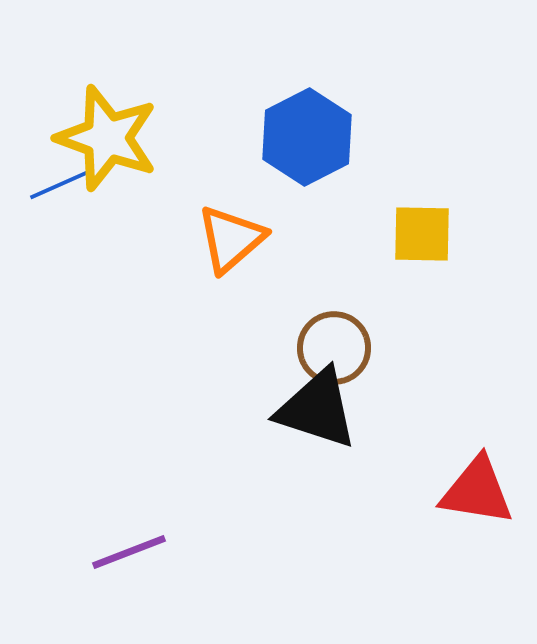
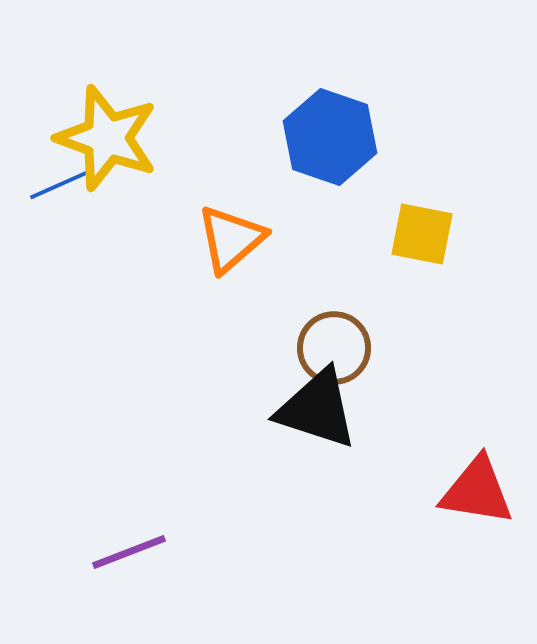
blue hexagon: moved 23 px right; rotated 14 degrees counterclockwise
yellow square: rotated 10 degrees clockwise
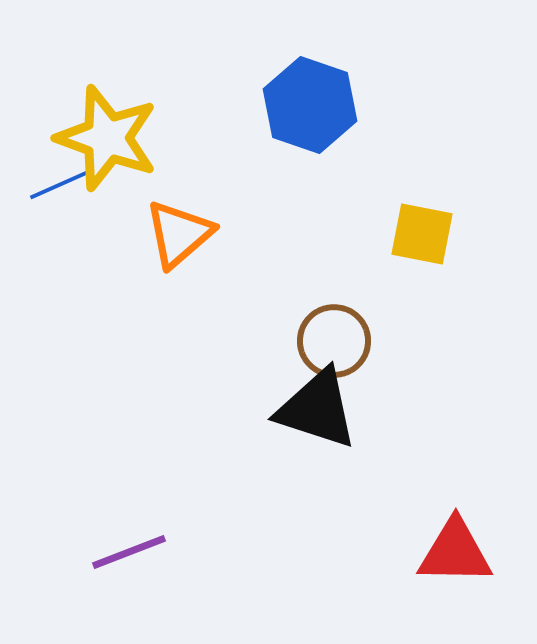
blue hexagon: moved 20 px left, 32 px up
orange triangle: moved 52 px left, 5 px up
brown circle: moved 7 px up
red triangle: moved 22 px left, 61 px down; rotated 8 degrees counterclockwise
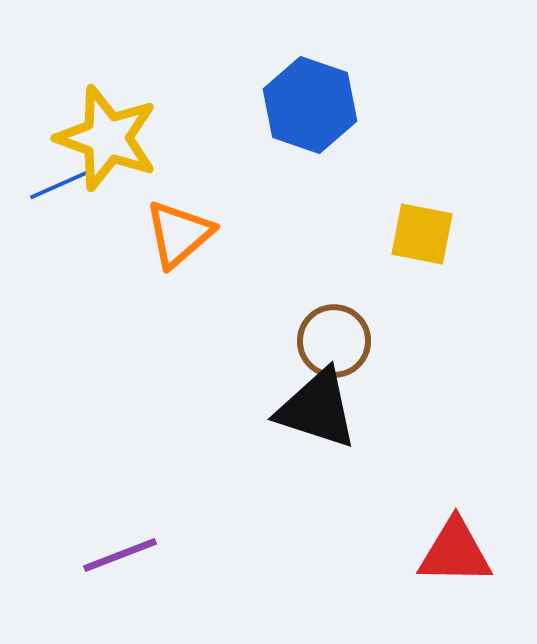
purple line: moved 9 px left, 3 px down
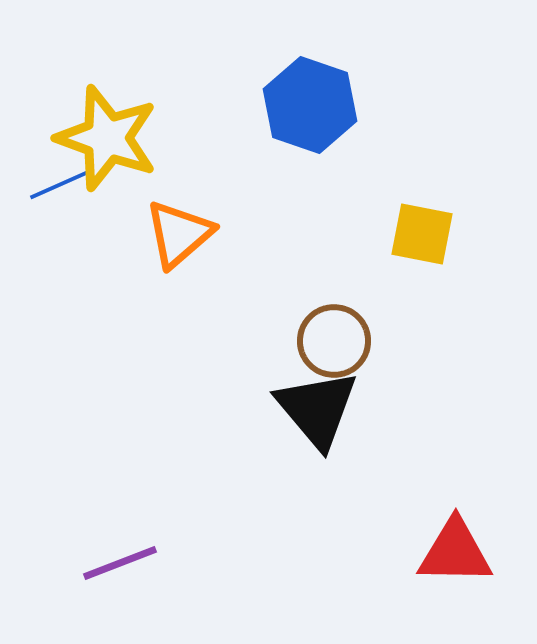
black triangle: rotated 32 degrees clockwise
purple line: moved 8 px down
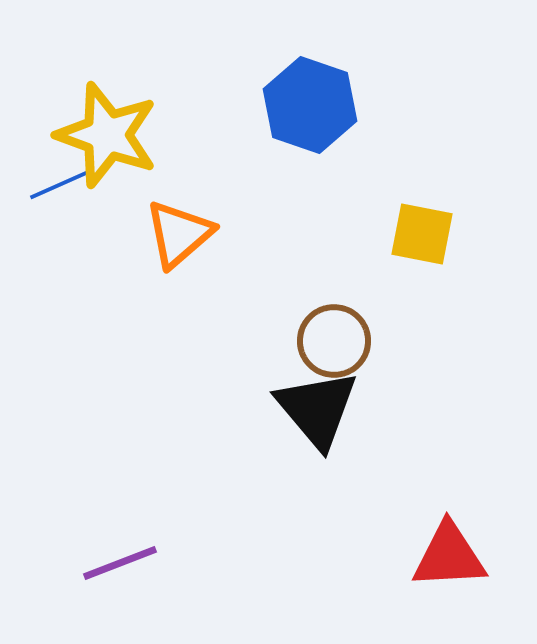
yellow star: moved 3 px up
red triangle: moved 6 px left, 4 px down; rotated 4 degrees counterclockwise
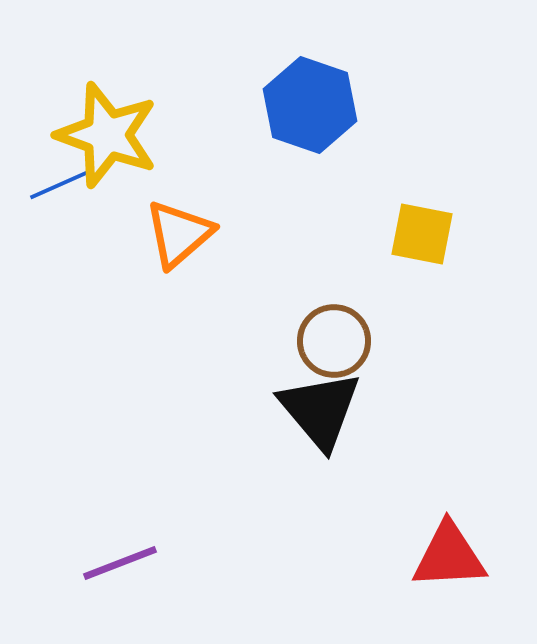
black triangle: moved 3 px right, 1 px down
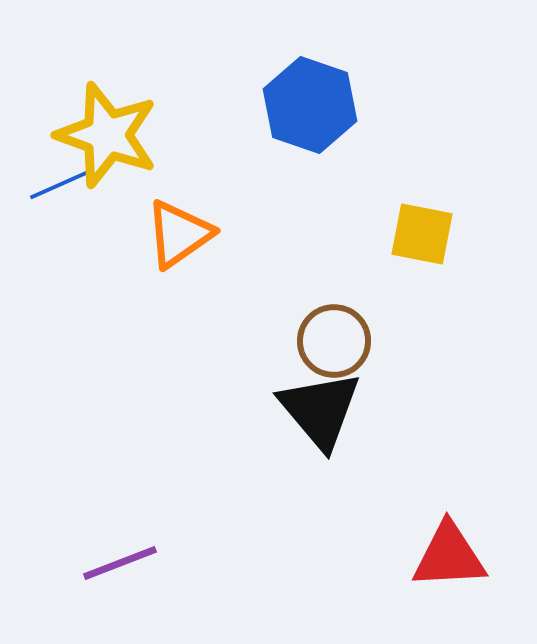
orange triangle: rotated 6 degrees clockwise
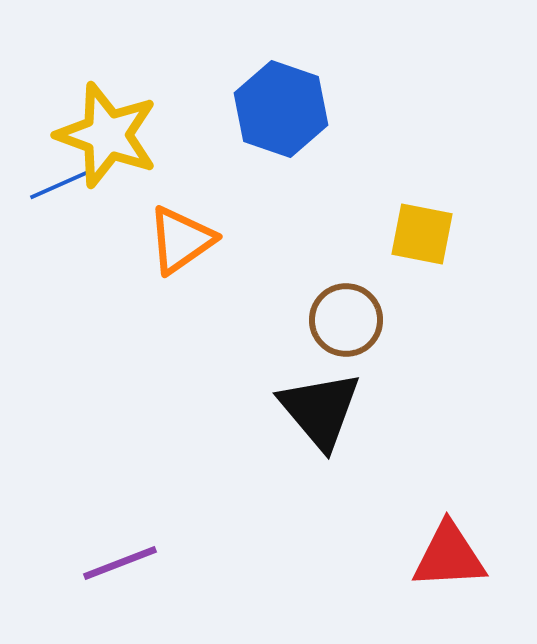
blue hexagon: moved 29 px left, 4 px down
orange triangle: moved 2 px right, 6 px down
brown circle: moved 12 px right, 21 px up
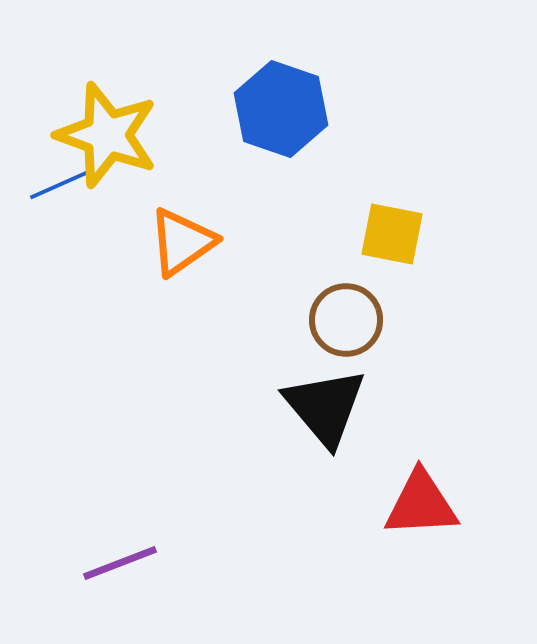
yellow square: moved 30 px left
orange triangle: moved 1 px right, 2 px down
black triangle: moved 5 px right, 3 px up
red triangle: moved 28 px left, 52 px up
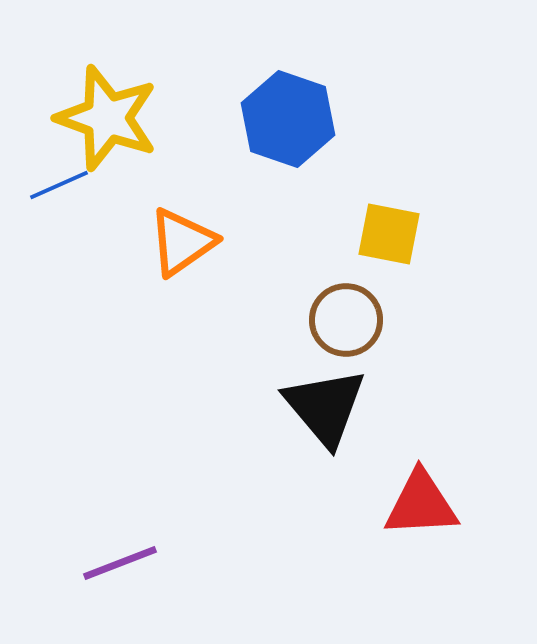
blue hexagon: moved 7 px right, 10 px down
yellow star: moved 17 px up
yellow square: moved 3 px left
